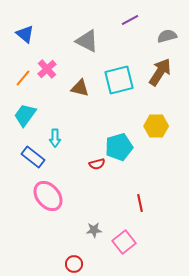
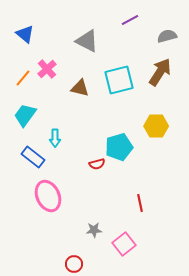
pink ellipse: rotated 16 degrees clockwise
pink square: moved 2 px down
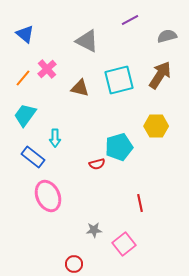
brown arrow: moved 3 px down
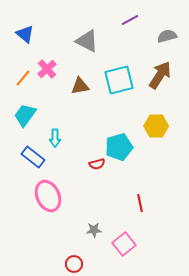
brown triangle: moved 2 px up; rotated 24 degrees counterclockwise
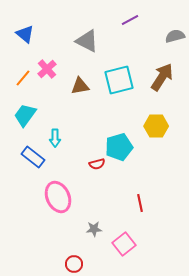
gray semicircle: moved 8 px right
brown arrow: moved 2 px right, 2 px down
pink ellipse: moved 10 px right, 1 px down
gray star: moved 1 px up
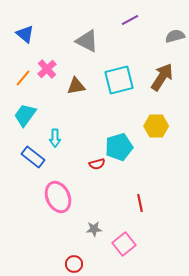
brown triangle: moved 4 px left
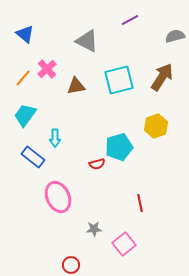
yellow hexagon: rotated 20 degrees counterclockwise
red circle: moved 3 px left, 1 px down
